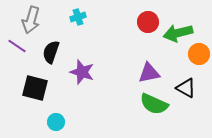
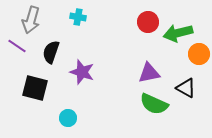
cyan cross: rotated 28 degrees clockwise
cyan circle: moved 12 px right, 4 px up
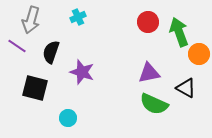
cyan cross: rotated 35 degrees counterclockwise
green arrow: moved 1 px right, 1 px up; rotated 84 degrees clockwise
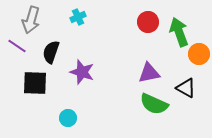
black square: moved 5 px up; rotated 12 degrees counterclockwise
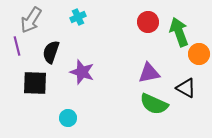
gray arrow: rotated 16 degrees clockwise
purple line: rotated 42 degrees clockwise
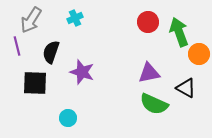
cyan cross: moved 3 px left, 1 px down
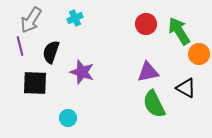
red circle: moved 2 px left, 2 px down
green arrow: moved 1 px up; rotated 12 degrees counterclockwise
purple line: moved 3 px right
purple triangle: moved 1 px left, 1 px up
green semicircle: rotated 40 degrees clockwise
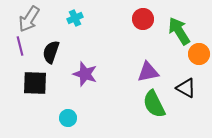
gray arrow: moved 2 px left, 1 px up
red circle: moved 3 px left, 5 px up
purple star: moved 3 px right, 2 px down
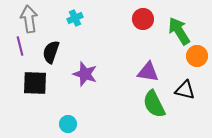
gray arrow: rotated 140 degrees clockwise
orange circle: moved 2 px left, 2 px down
purple triangle: rotated 20 degrees clockwise
black triangle: moved 1 px left, 2 px down; rotated 15 degrees counterclockwise
cyan circle: moved 6 px down
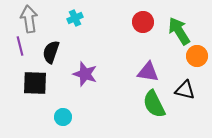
red circle: moved 3 px down
cyan circle: moved 5 px left, 7 px up
